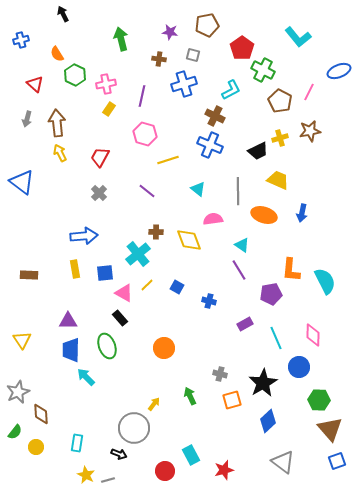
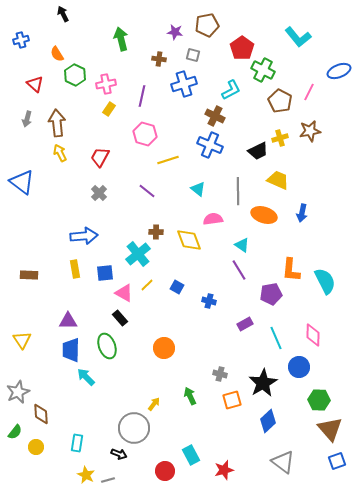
purple star at (170, 32): moved 5 px right
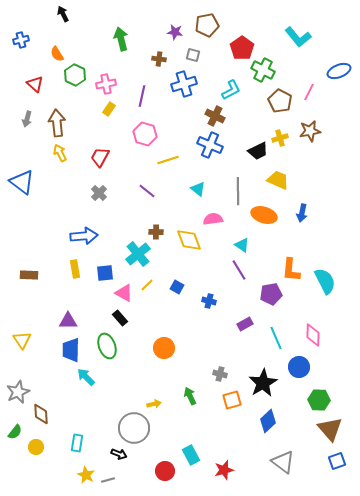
yellow arrow at (154, 404): rotated 40 degrees clockwise
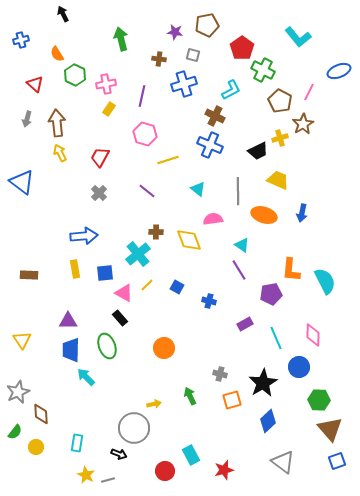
brown star at (310, 131): moved 7 px left, 7 px up; rotated 20 degrees counterclockwise
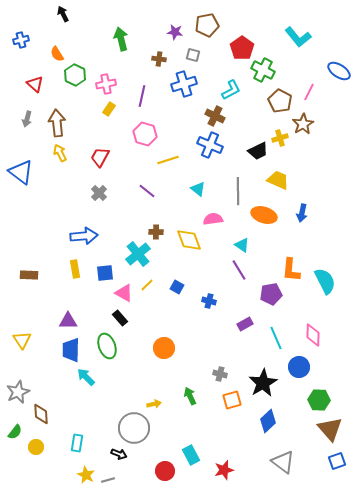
blue ellipse at (339, 71): rotated 55 degrees clockwise
blue triangle at (22, 182): moved 1 px left, 10 px up
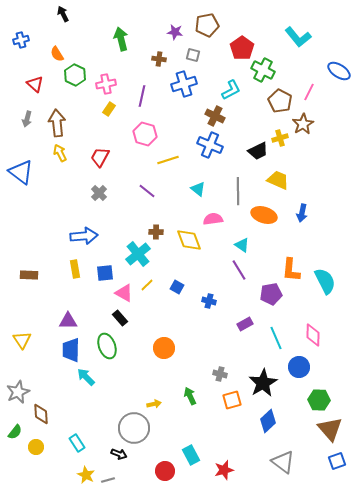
cyan rectangle at (77, 443): rotated 42 degrees counterclockwise
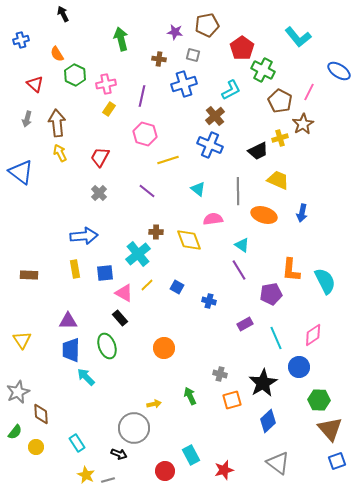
brown cross at (215, 116): rotated 24 degrees clockwise
pink diamond at (313, 335): rotated 55 degrees clockwise
gray triangle at (283, 462): moved 5 px left, 1 px down
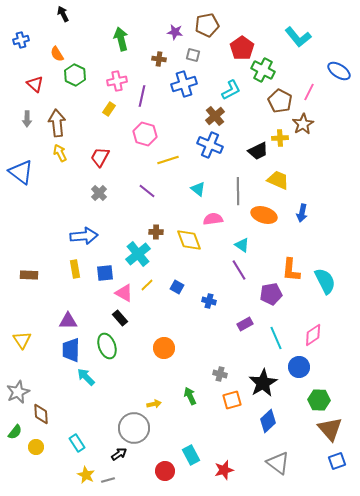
pink cross at (106, 84): moved 11 px right, 3 px up
gray arrow at (27, 119): rotated 14 degrees counterclockwise
yellow cross at (280, 138): rotated 14 degrees clockwise
black arrow at (119, 454): rotated 56 degrees counterclockwise
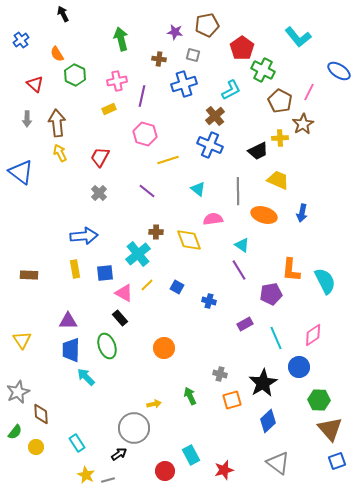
blue cross at (21, 40): rotated 21 degrees counterclockwise
yellow rectangle at (109, 109): rotated 32 degrees clockwise
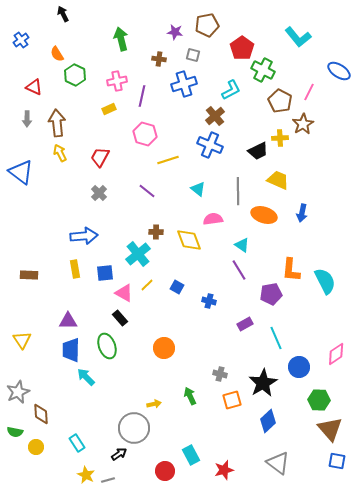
red triangle at (35, 84): moved 1 px left, 3 px down; rotated 18 degrees counterclockwise
pink diamond at (313, 335): moved 23 px right, 19 px down
green semicircle at (15, 432): rotated 63 degrees clockwise
blue square at (337, 461): rotated 30 degrees clockwise
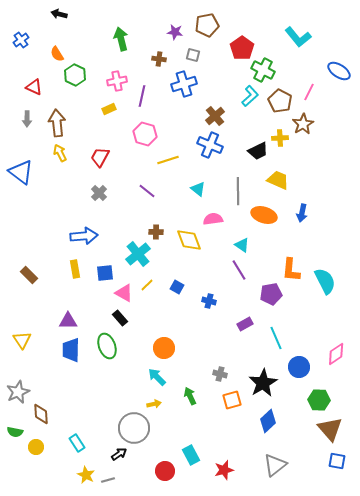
black arrow at (63, 14): moved 4 px left; rotated 49 degrees counterclockwise
cyan L-shape at (231, 90): moved 19 px right, 6 px down; rotated 15 degrees counterclockwise
brown rectangle at (29, 275): rotated 42 degrees clockwise
cyan arrow at (86, 377): moved 71 px right
gray triangle at (278, 463): moved 3 px left, 2 px down; rotated 45 degrees clockwise
